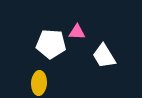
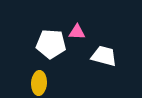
white trapezoid: rotated 136 degrees clockwise
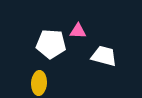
pink triangle: moved 1 px right, 1 px up
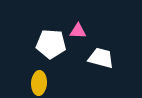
white trapezoid: moved 3 px left, 2 px down
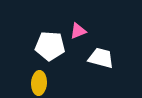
pink triangle: rotated 24 degrees counterclockwise
white pentagon: moved 1 px left, 2 px down
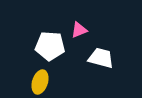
pink triangle: moved 1 px right, 1 px up
yellow ellipse: moved 1 px right, 1 px up; rotated 15 degrees clockwise
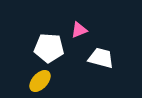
white pentagon: moved 1 px left, 2 px down
yellow ellipse: moved 1 px up; rotated 25 degrees clockwise
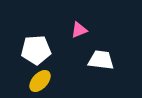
white pentagon: moved 13 px left, 2 px down; rotated 8 degrees counterclockwise
white trapezoid: moved 2 px down; rotated 8 degrees counterclockwise
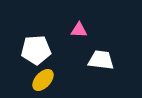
pink triangle: rotated 24 degrees clockwise
yellow ellipse: moved 3 px right, 1 px up
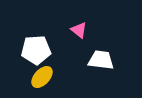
pink triangle: rotated 36 degrees clockwise
yellow ellipse: moved 1 px left, 3 px up
